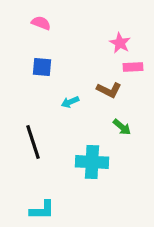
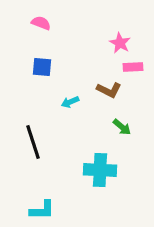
cyan cross: moved 8 px right, 8 px down
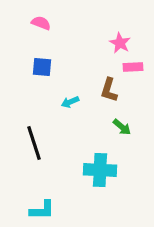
brown L-shape: rotated 80 degrees clockwise
black line: moved 1 px right, 1 px down
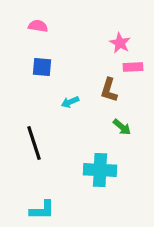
pink semicircle: moved 3 px left, 3 px down; rotated 12 degrees counterclockwise
